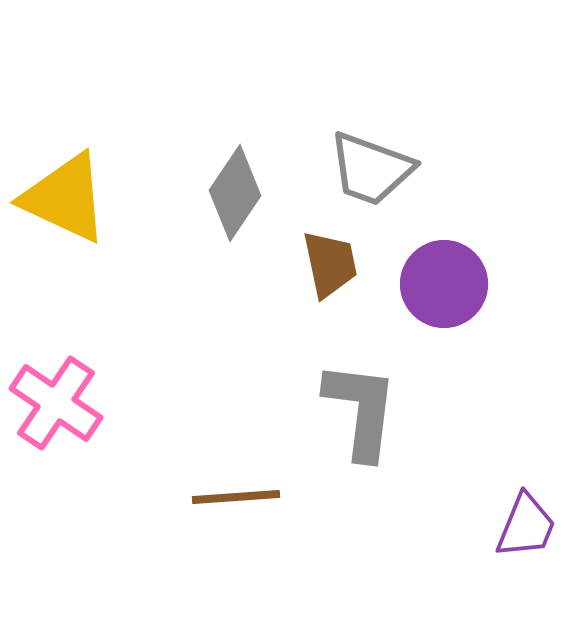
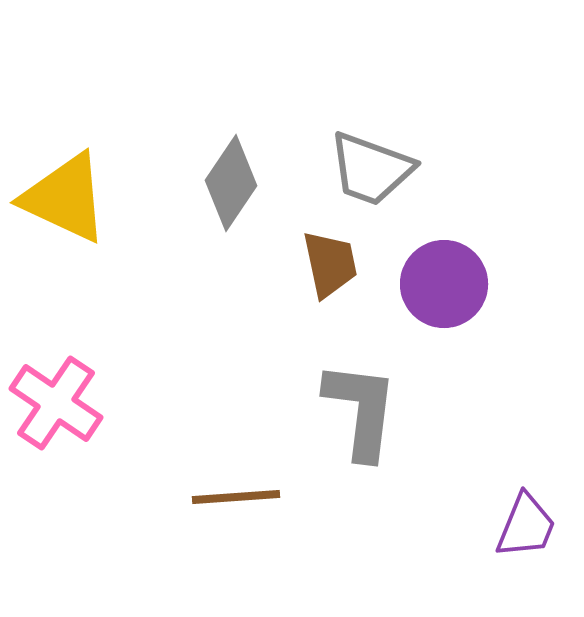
gray diamond: moved 4 px left, 10 px up
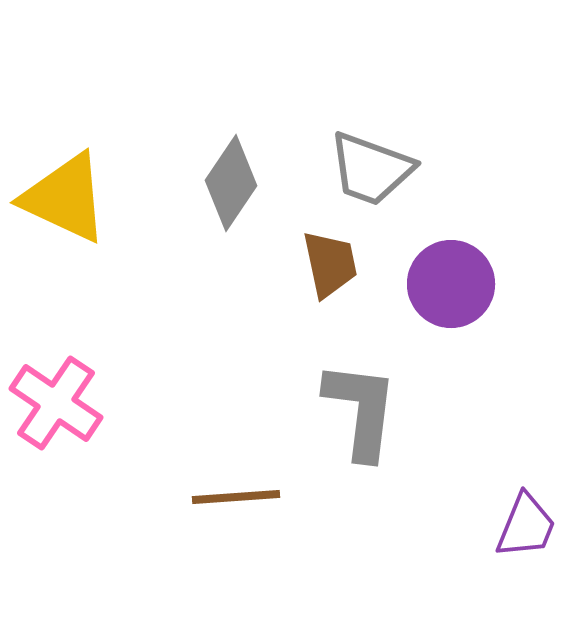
purple circle: moved 7 px right
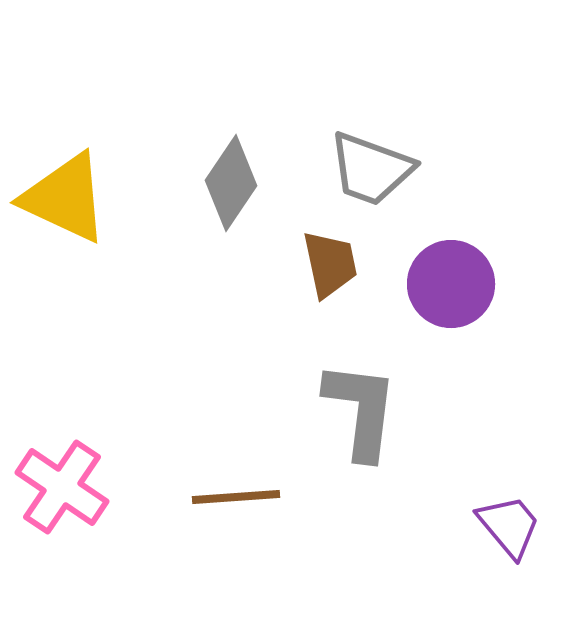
pink cross: moved 6 px right, 84 px down
purple trapezoid: moved 17 px left; rotated 62 degrees counterclockwise
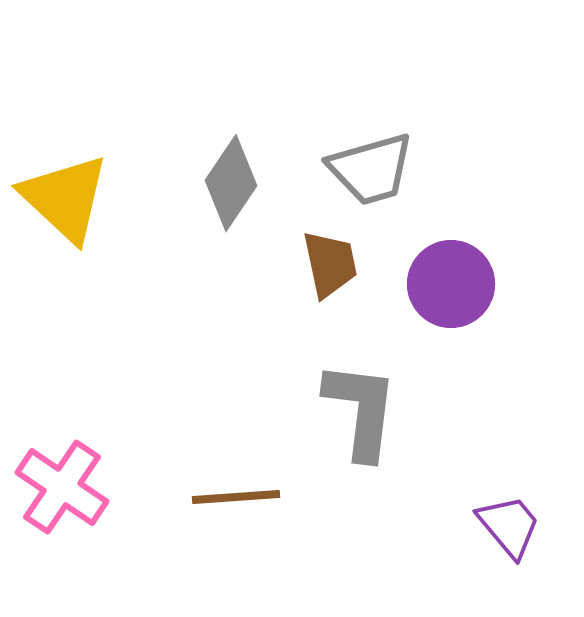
gray trapezoid: rotated 36 degrees counterclockwise
yellow triangle: rotated 18 degrees clockwise
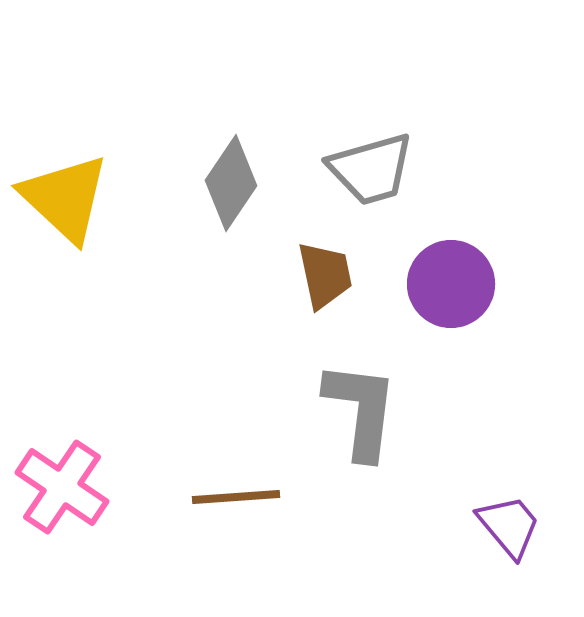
brown trapezoid: moved 5 px left, 11 px down
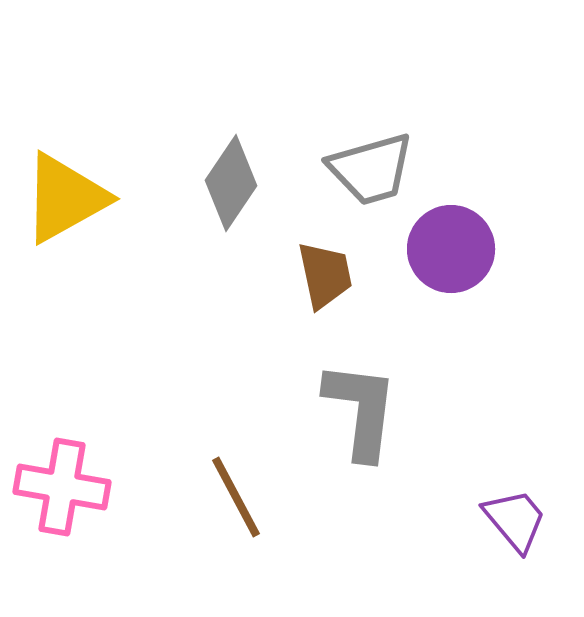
yellow triangle: rotated 48 degrees clockwise
purple circle: moved 35 px up
pink cross: rotated 24 degrees counterclockwise
brown line: rotated 66 degrees clockwise
purple trapezoid: moved 6 px right, 6 px up
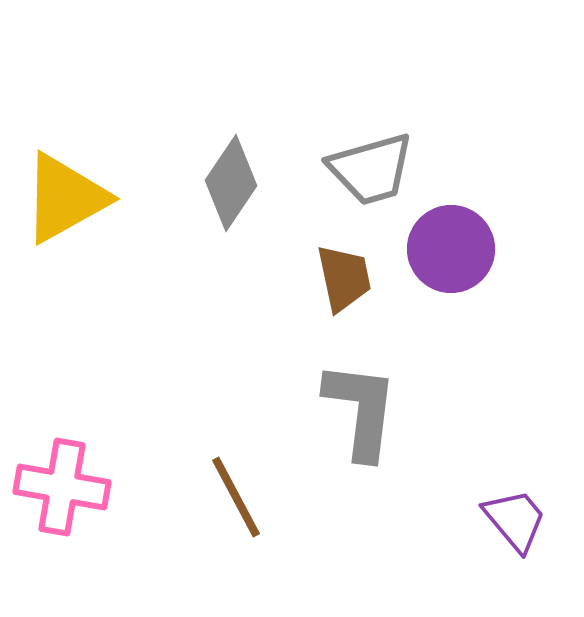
brown trapezoid: moved 19 px right, 3 px down
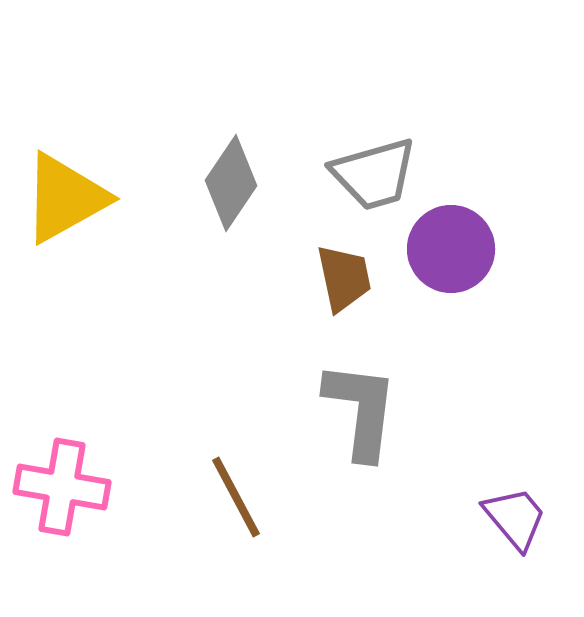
gray trapezoid: moved 3 px right, 5 px down
purple trapezoid: moved 2 px up
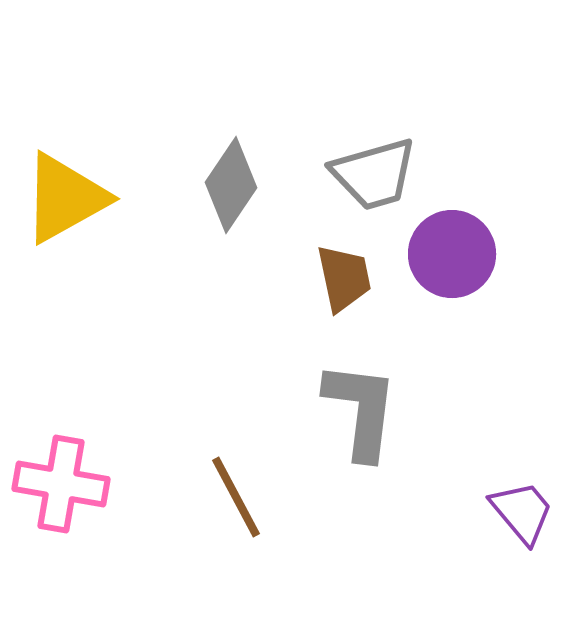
gray diamond: moved 2 px down
purple circle: moved 1 px right, 5 px down
pink cross: moved 1 px left, 3 px up
purple trapezoid: moved 7 px right, 6 px up
